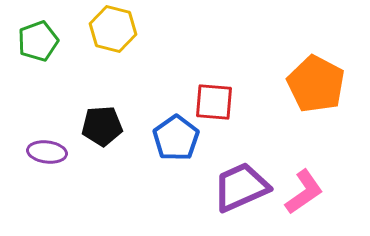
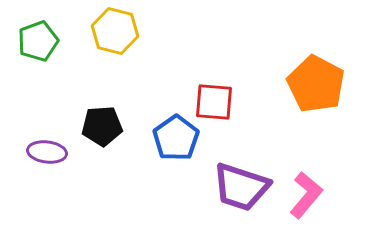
yellow hexagon: moved 2 px right, 2 px down
purple trapezoid: rotated 138 degrees counterclockwise
pink L-shape: moved 2 px right, 3 px down; rotated 15 degrees counterclockwise
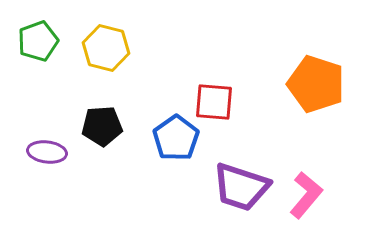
yellow hexagon: moved 9 px left, 17 px down
orange pentagon: rotated 10 degrees counterclockwise
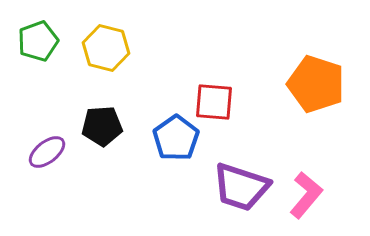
purple ellipse: rotated 45 degrees counterclockwise
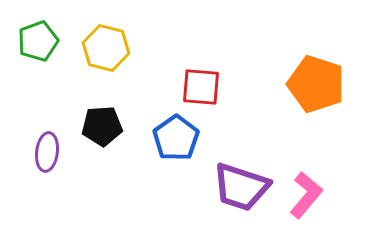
red square: moved 13 px left, 15 px up
purple ellipse: rotated 45 degrees counterclockwise
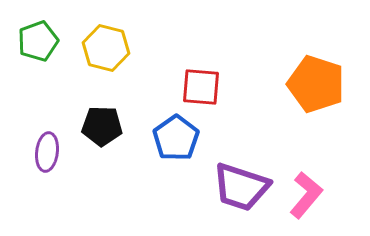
black pentagon: rotated 6 degrees clockwise
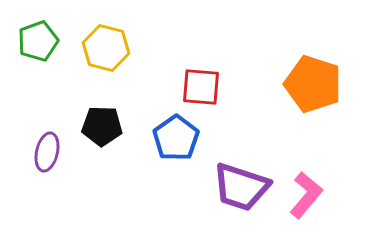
orange pentagon: moved 3 px left
purple ellipse: rotated 6 degrees clockwise
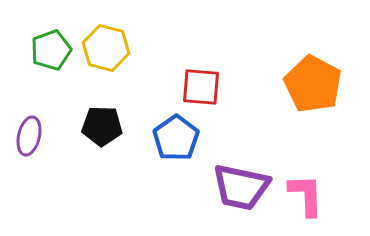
green pentagon: moved 13 px right, 9 px down
orange pentagon: rotated 10 degrees clockwise
purple ellipse: moved 18 px left, 16 px up
purple trapezoid: rotated 6 degrees counterclockwise
pink L-shape: rotated 42 degrees counterclockwise
